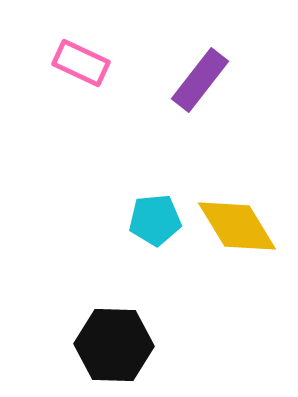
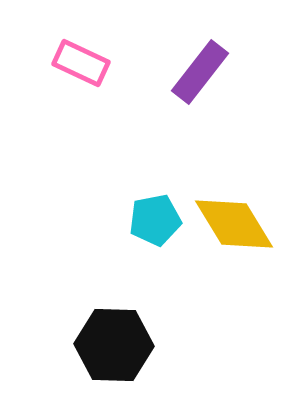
purple rectangle: moved 8 px up
cyan pentagon: rotated 6 degrees counterclockwise
yellow diamond: moved 3 px left, 2 px up
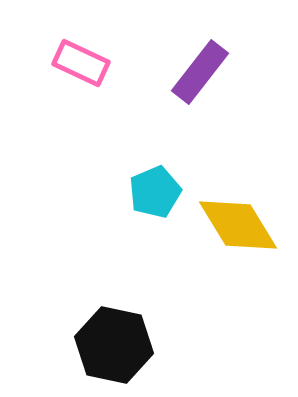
cyan pentagon: moved 28 px up; rotated 12 degrees counterclockwise
yellow diamond: moved 4 px right, 1 px down
black hexagon: rotated 10 degrees clockwise
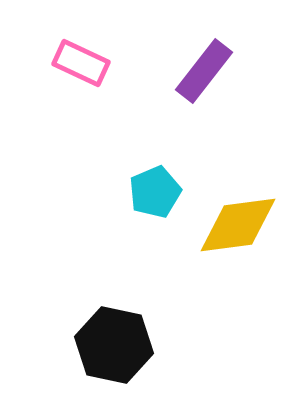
purple rectangle: moved 4 px right, 1 px up
yellow diamond: rotated 66 degrees counterclockwise
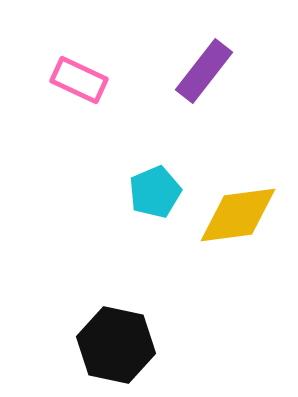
pink rectangle: moved 2 px left, 17 px down
yellow diamond: moved 10 px up
black hexagon: moved 2 px right
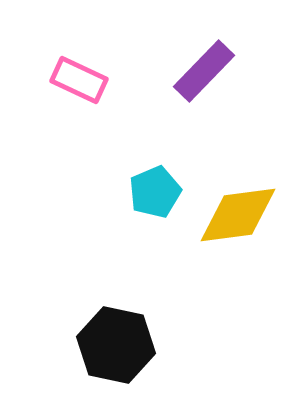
purple rectangle: rotated 6 degrees clockwise
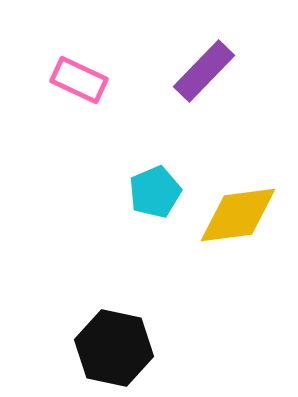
black hexagon: moved 2 px left, 3 px down
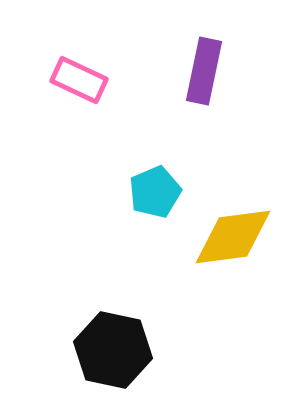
purple rectangle: rotated 32 degrees counterclockwise
yellow diamond: moved 5 px left, 22 px down
black hexagon: moved 1 px left, 2 px down
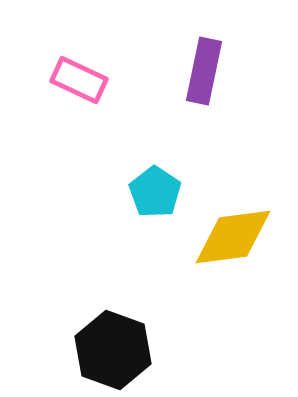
cyan pentagon: rotated 15 degrees counterclockwise
black hexagon: rotated 8 degrees clockwise
